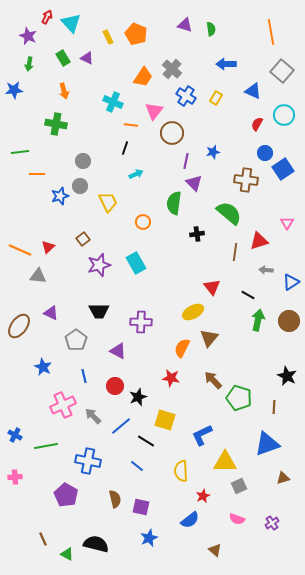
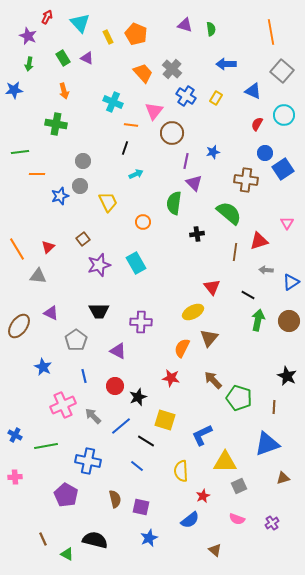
cyan triangle at (71, 23): moved 9 px right
orange trapezoid at (143, 77): moved 4 px up; rotated 75 degrees counterclockwise
orange line at (20, 250): moved 3 px left, 1 px up; rotated 35 degrees clockwise
black semicircle at (96, 544): moved 1 px left, 4 px up
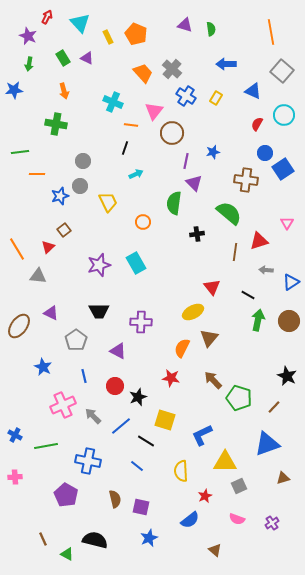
brown square at (83, 239): moved 19 px left, 9 px up
brown line at (274, 407): rotated 40 degrees clockwise
red star at (203, 496): moved 2 px right
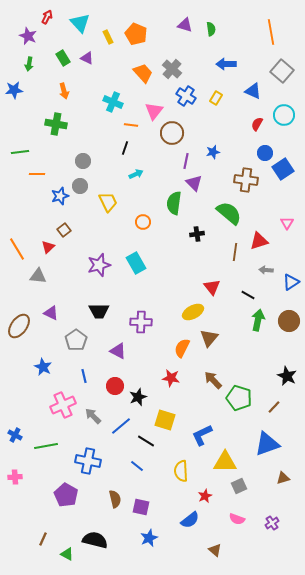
brown line at (43, 539): rotated 48 degrees clockwise
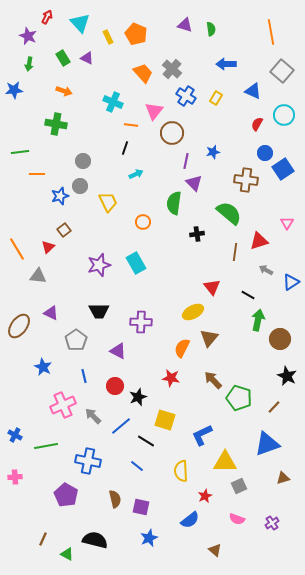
orange arrow at (64, 91): rotated 56 degrees counterclockwise
gray arrow at (266, 270): rotated 24 degrees clockwise
brown circle at (289, 321): moved 9 px left, 18 px down
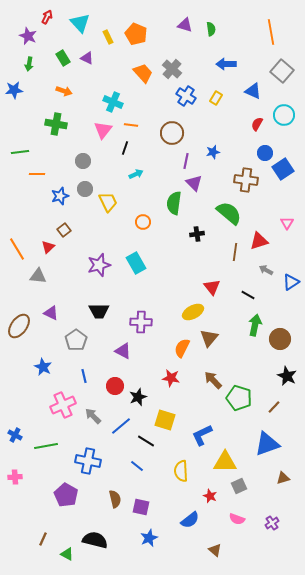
pink triangle at (154, 111): moved 51 px left, 19 px down
gray circle at (80, 186): moved 5 px right, 3 px down
green arrow at (258, 320): moved 3 px left, 5 px down
purple triangle at (118, 351): moved 5 px right
red star at (205, 496): moved 5 px right; rotated 24 degrees counterclockwise
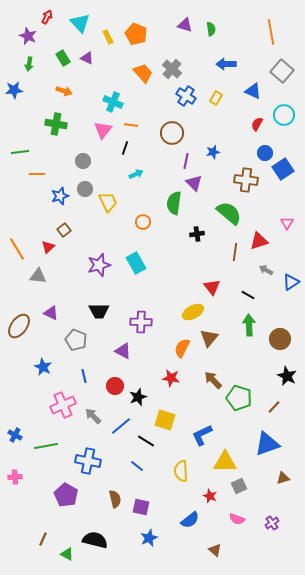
green arrow at (255, 325): moved 6 px left; rotated 15 degrees counterclockwise
gray pentagon at (76, 340): rotated 15 degrees counterclockwise
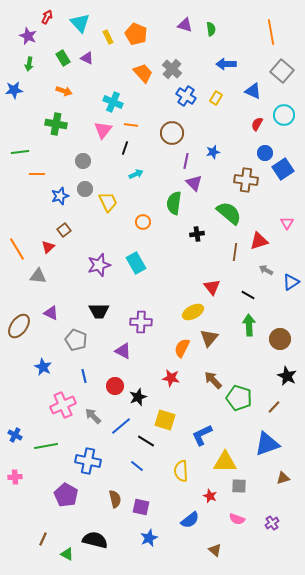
gray square at (239, 486): rotated 28 degrees clockwise
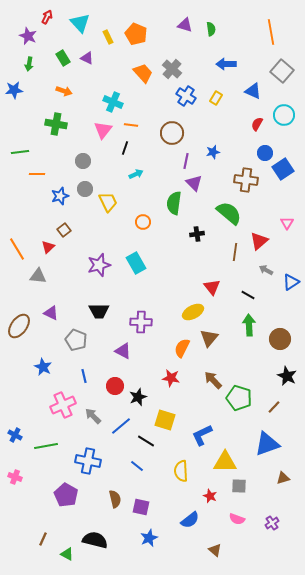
red triangle at (259, 241): rotated 24 degrees counterclockwise
pink cross at (15, 477): rotated 24 degrees clockwise
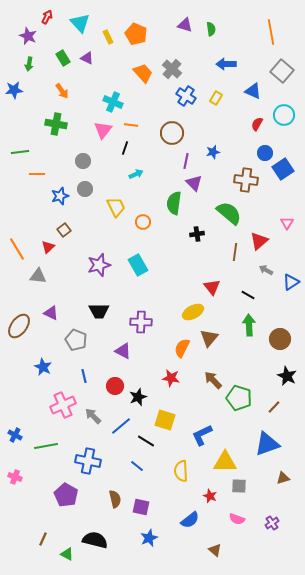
orange arrow at (64, 91): moved 2 px left; rotated 35 degrees clockwise
yellow trapezoid at (108, 202): moved 8 px right, 5 px down
cyan rectangle at (136, 263): moved 2 px right, 2 px down
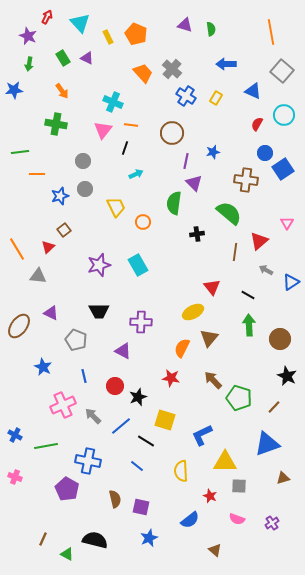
purple pentagon at (66, 495): moved 1 px right, 6 px up
